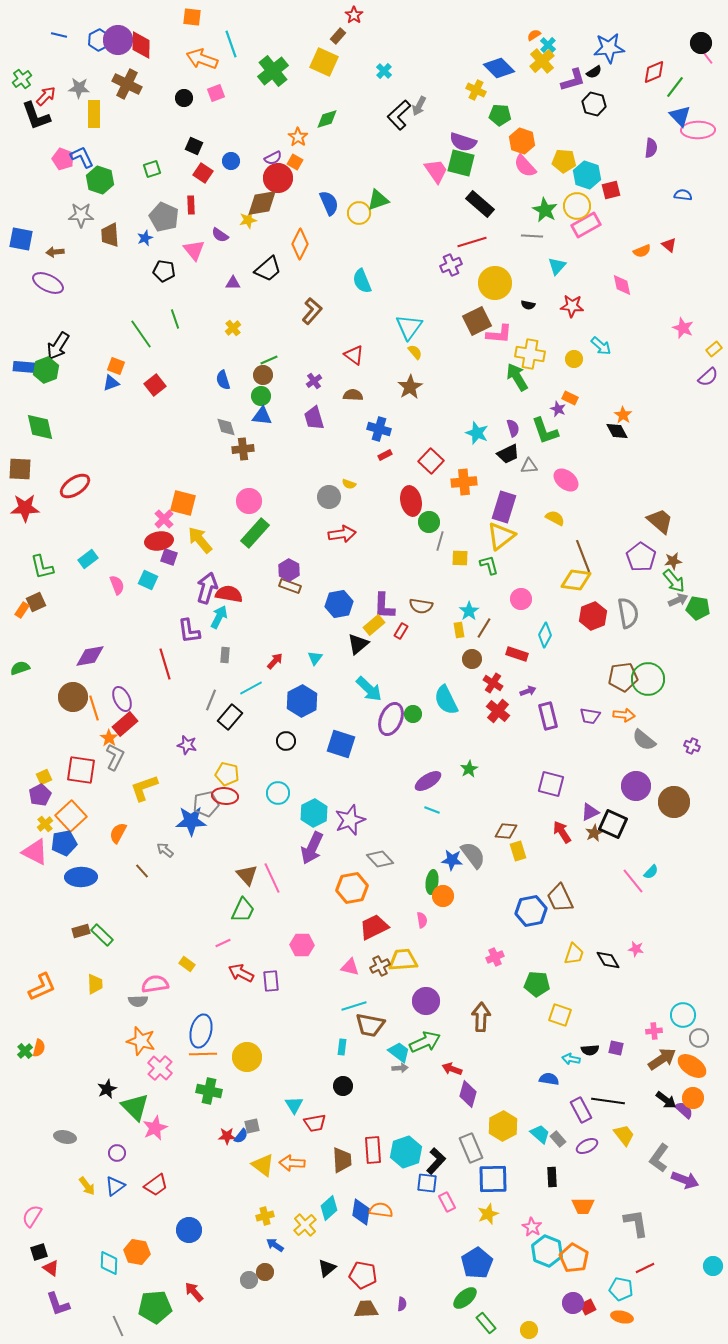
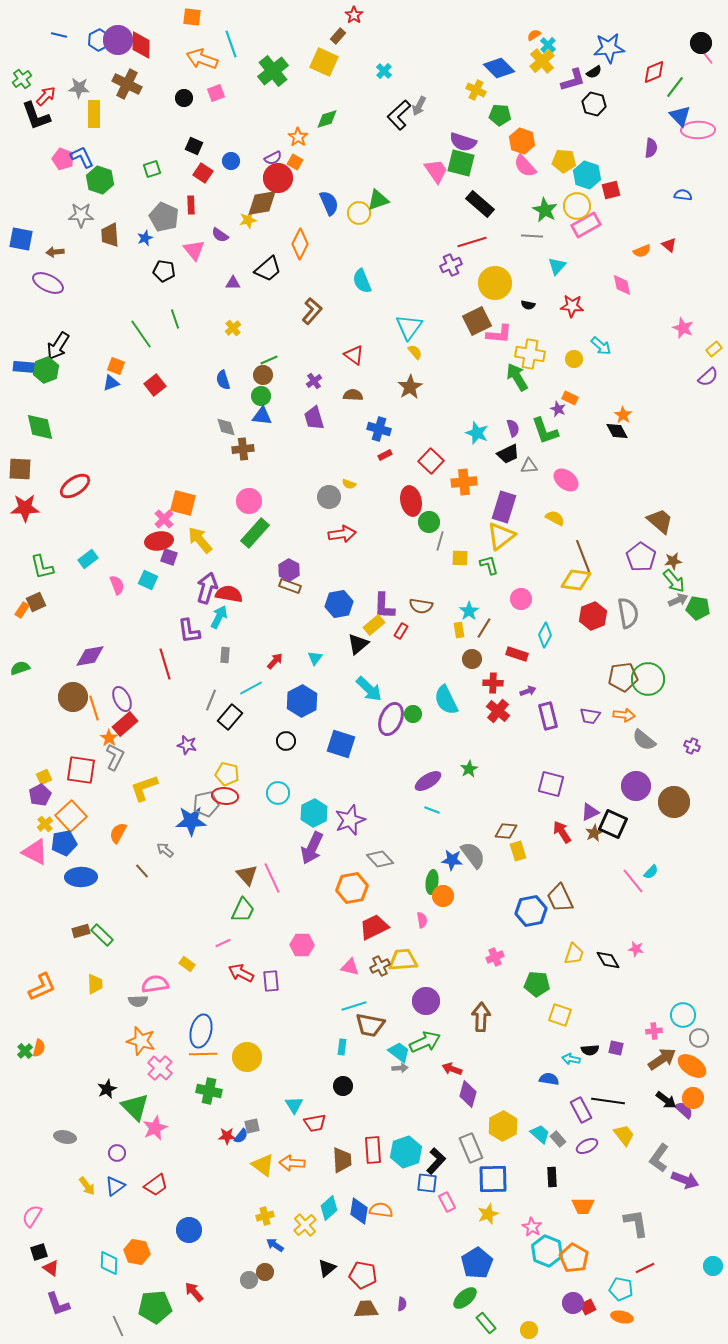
red cross at (493, 683): rotated 30 degrees counterclockwise
blue diamond at (361, 1212): moved 2 px left, 1 px up
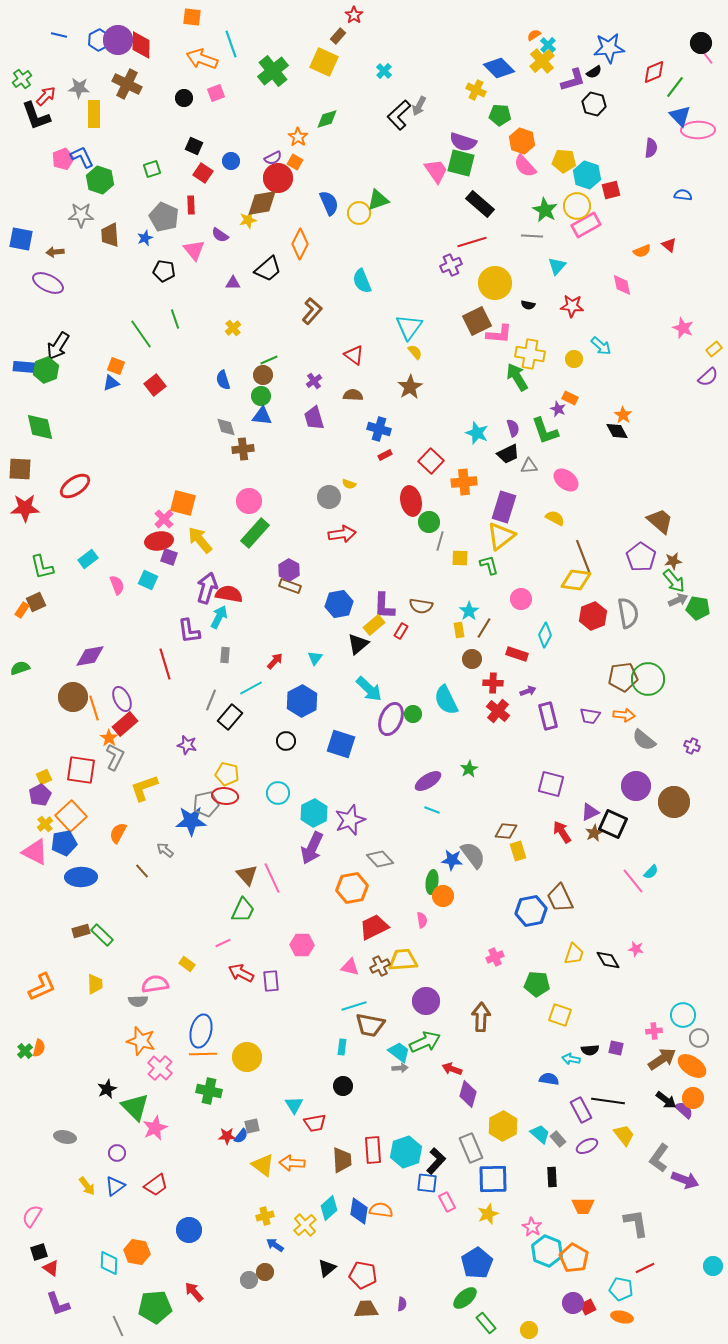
pink pentagon at (63, 159): rotated 30 degrees clockwise
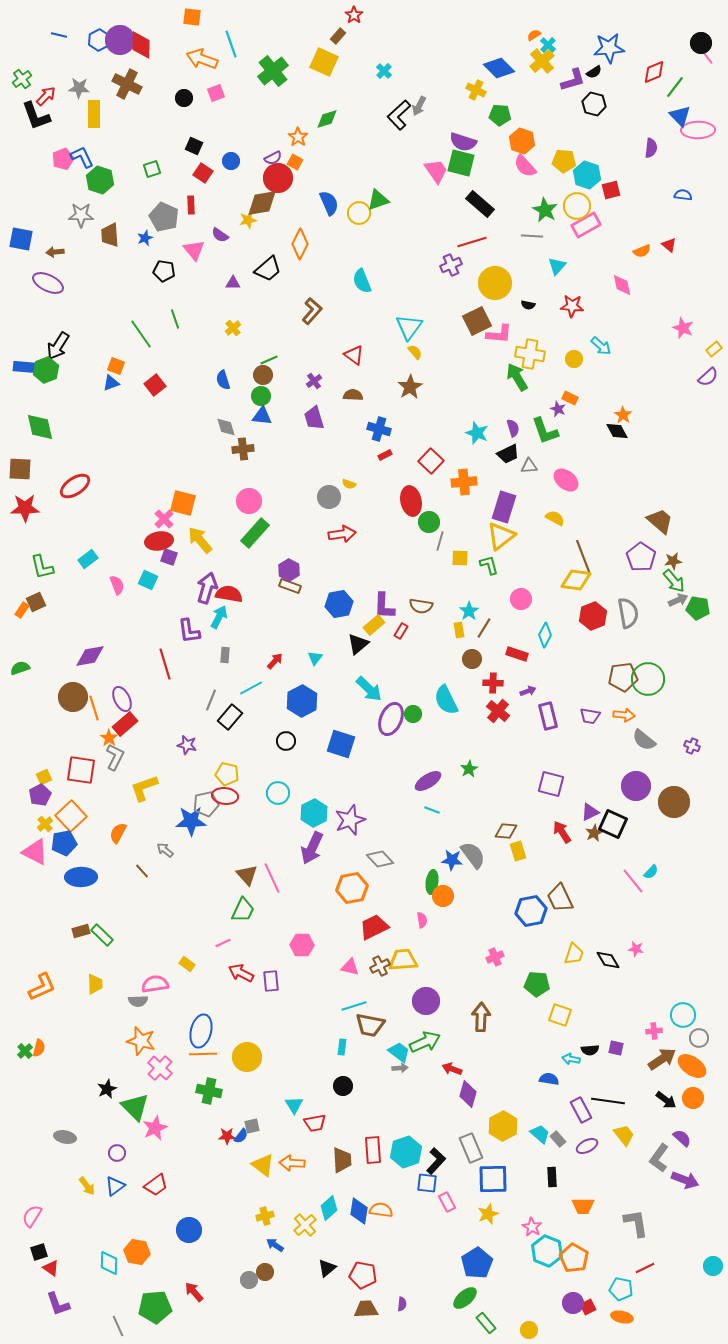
purple circle at (118, 40): moved 2 px right
purple semicircle at (684, 1110): moved 2 px left, 28 px down
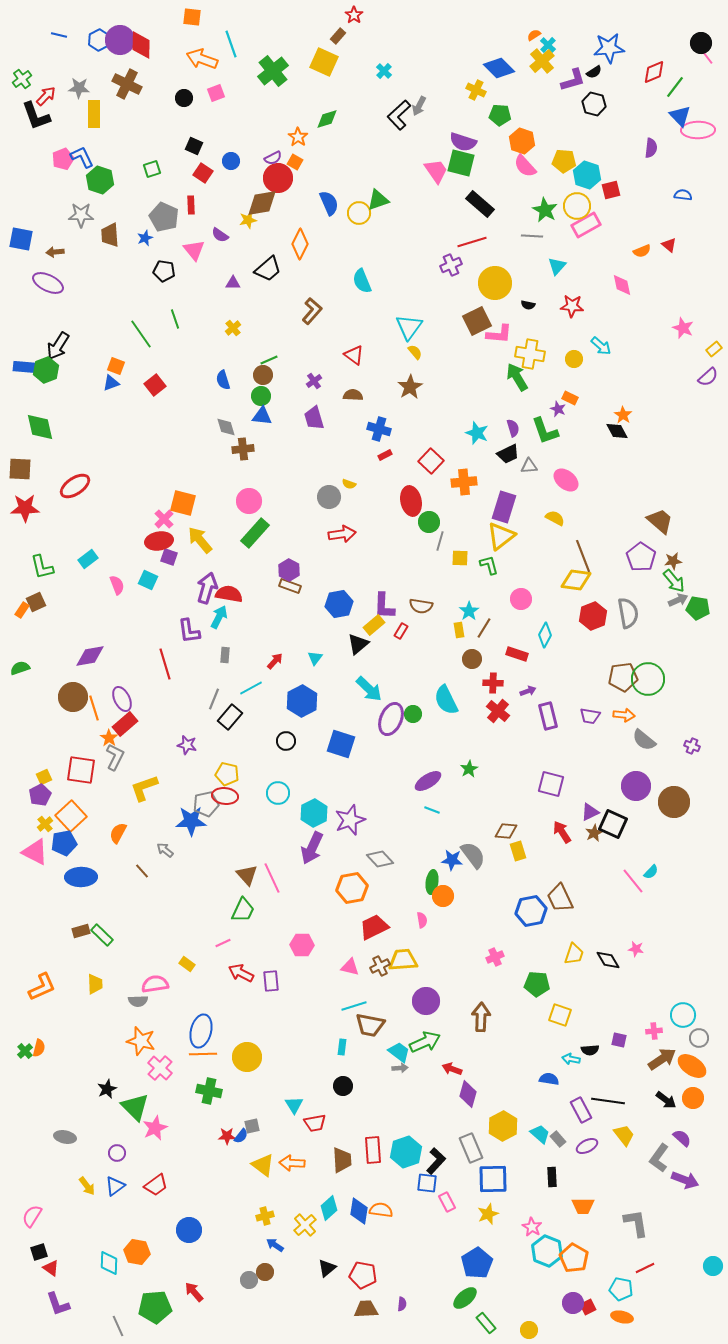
gray line at (211, 700): moved 3 px right, 1 px up
purple square at (616, 1048): moved 3 px right, 8 px up
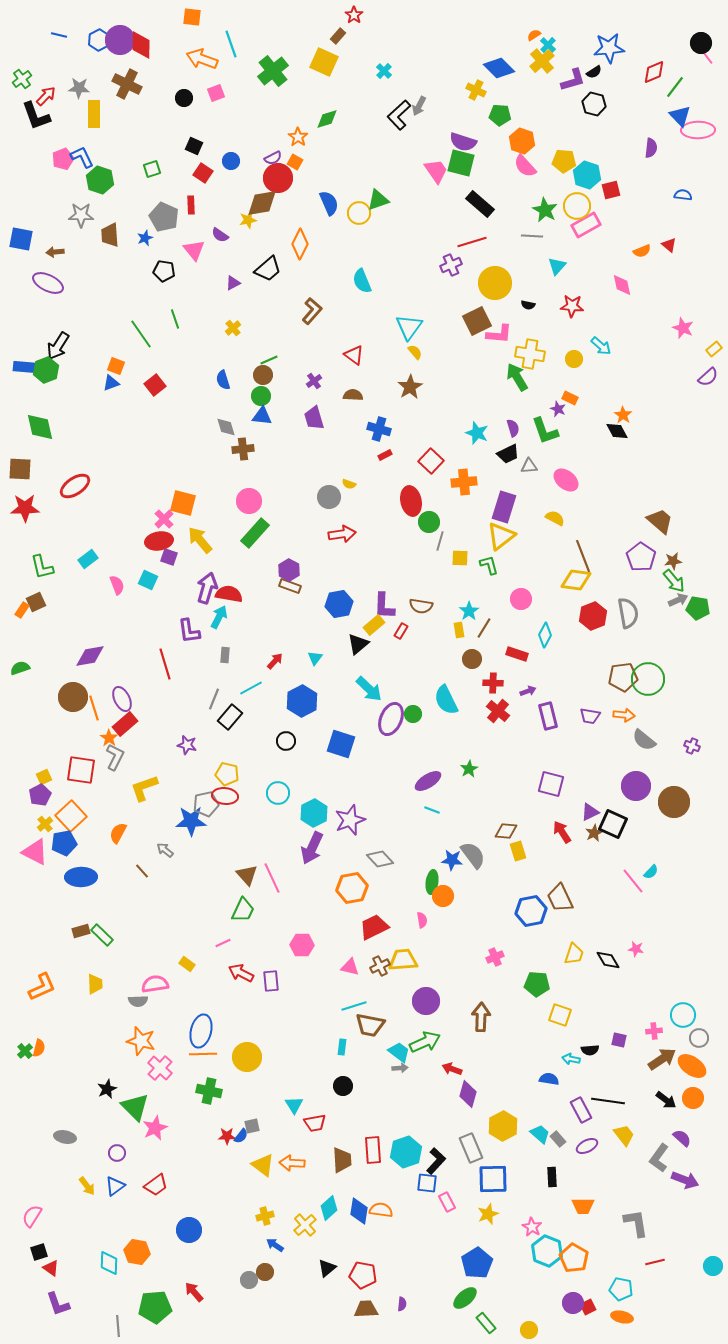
purple triangle at (233, 283): rotated 28 degrees counterclockwise
red line at (645, 1268): moved 10 px right, 6 px up; rotated 12 degrees clockwise
gray line at (118, 1326): rotated 20 degrees clockwise
